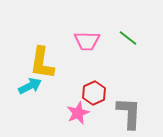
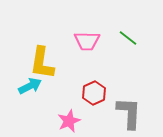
pink star: moved 9 px left, 8 px down
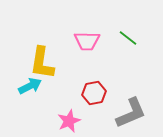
red hexagon: rotated 15 degrees clockwise
gray L-shape: moved 2 px right; rotated 64 degrees clockwise
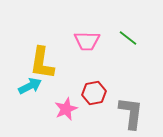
gray L-shape: rotated 60 degrees counterclockwise
pink star: moved 3 px left, 12 px up
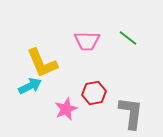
yellow L-shape: rotated 32 degrees counterclockwise
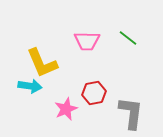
cyan arrow: rotated 35 degrees clockwise
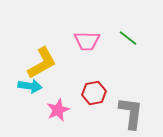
yellow L-shape: rotated 96 degrees counterclockwise
pink star: moved 8 px left, 1 px down
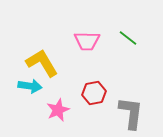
yellow L-shape: rotated 92 degrees counterclockwise
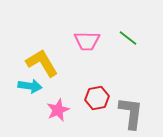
red hexagon: moved 3 px right, 5 px down
